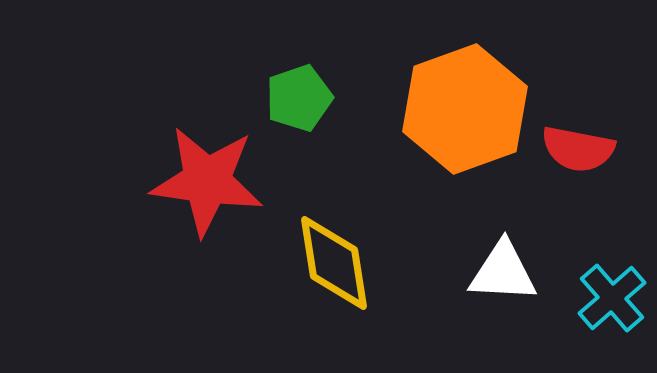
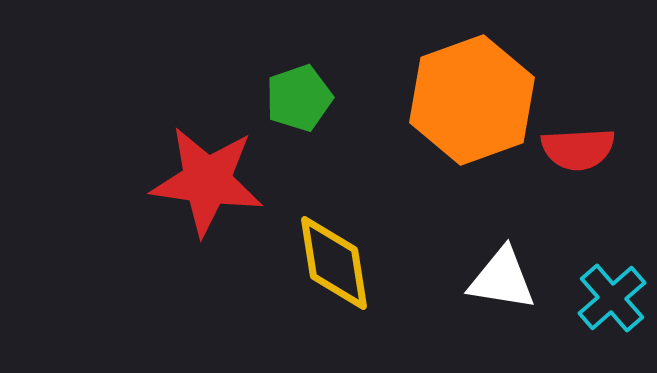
orange hexagon: moved 7 px right, 9 px up
red semicircle: rotated 14 degrees counterclockwise
white triangle: moved 1 px left, 7 px down; rotated 6 degrees clockwise
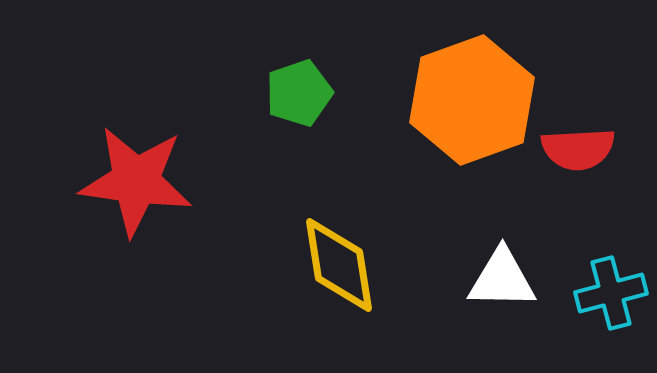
green pentagon: moved 5 px up
red star: moved 71 px left
yellow diamond: moved 5 px right, 2 px down
white triangle: rotated 8 degrees counterclockwise
cyan cross: moved 1 px left, 5 px up; rotated 26 degrees clockwise
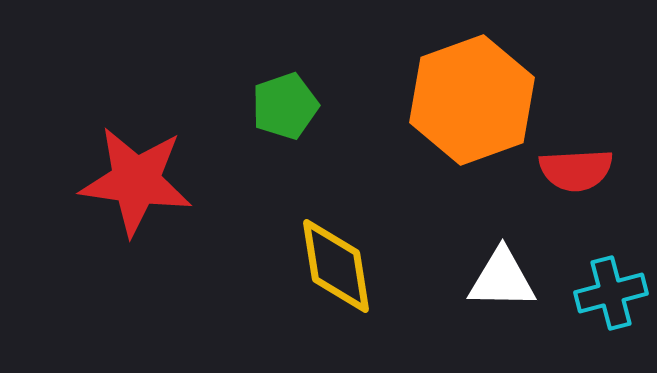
green pentagon: moved 14 px left, 13 px down
red semicircle: moved 2 px left, 21 px down
yellow diamond: moved 3 px left, 1 px down
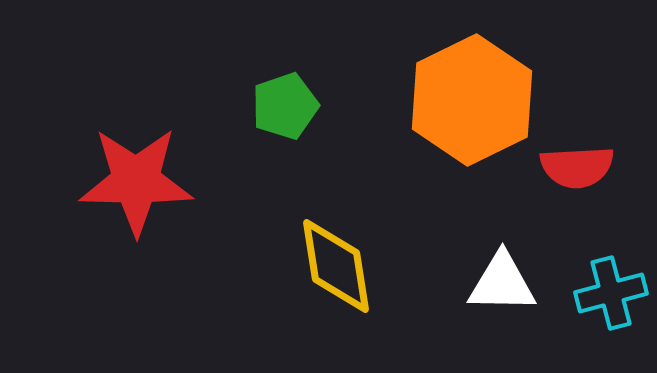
orange hexagon: rotated 6 degrees counterclockwise
red semicircle: moved 1 px right, 3 px up
red star: rotated 7 degrees counterclockwise
white triangle: moved 4 px down
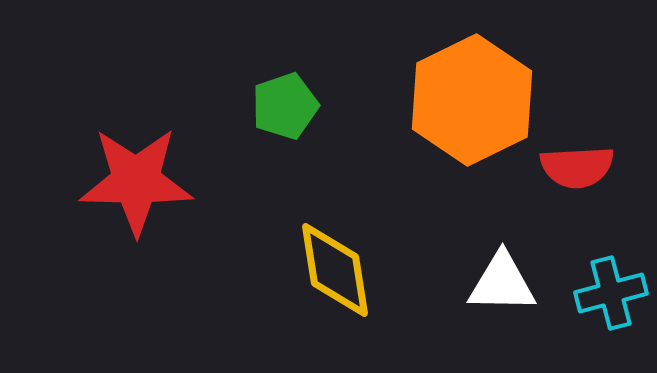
yellow diamond: moved 1 px left, 4 px down
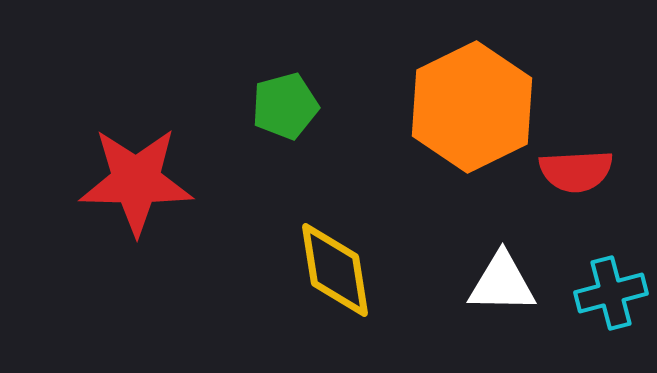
orange hexagon: moved 7 px down
green pentagon: rotated 4 degrees clockwise
red semicircle: moved 1 px left, 4 px down
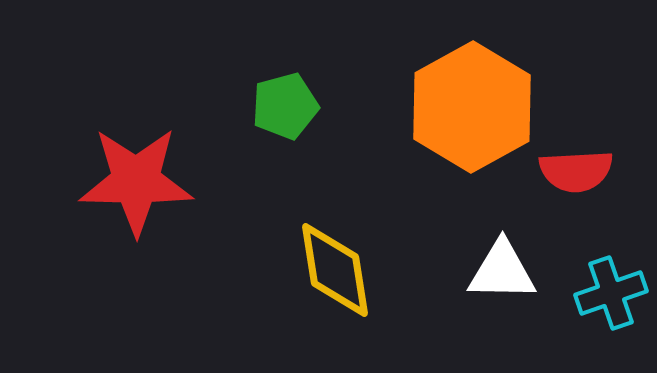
orange hexagon: rotated 3 degrees counterclockwise
white triangle: moved 12 px up
cyan cross: rotated 4 degrees counterclockwise
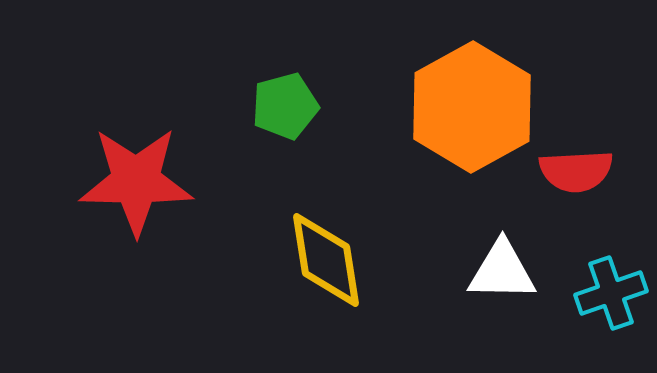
yellow diamond: moved 9 px left, 10 px up
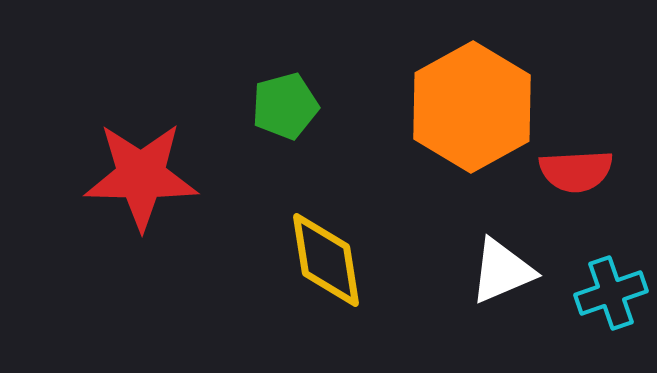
red star: moved 5 px right, 5 px up
white triangle: rotated 24 degrees counterclockwise
